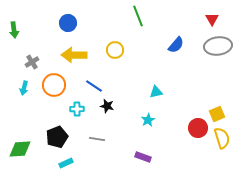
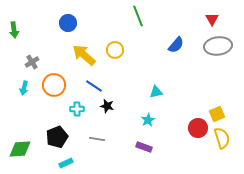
yellow arrow: moved 10 px right; rotated 40 degrees clockwise
purple rectangle: moved 1 px right, 10 px up
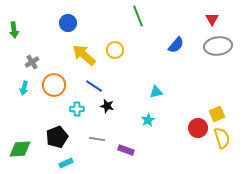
purple rectangle: moved 18 px left, 3 px down
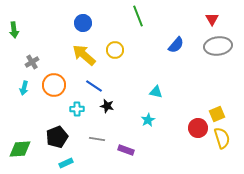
blue circle: moved 15 px right
cyan triangle: rotated 24 degrees clockwise
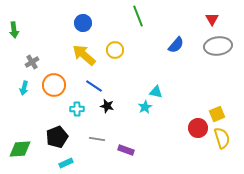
cyan star: moved 3 px left, 13 px up
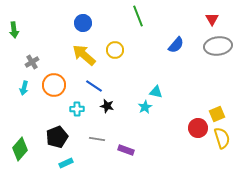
green diamond: rotated 45 degrees counterclockwise
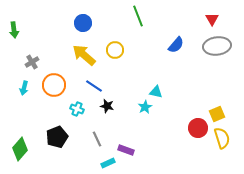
gray ellipse: moved 1 px left
cyan cross: rotated 24 degrees clockwise
gray line: rotated 56 degrees clockwise
cyan rectangle: moved 42 px right
